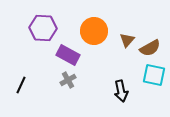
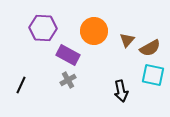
cyan square: moved 1 px left
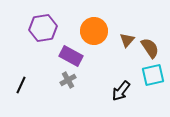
purple hexagon: rotated 12 degrees counterclockwise
brown semicircle: rotated 95 degrees counterclockwise
purple rectangle: moved 3 px right, 1 px down
cyan square: rotated 25 degrees counterclockwise
black arrow: rotated 50 degrees clockwise
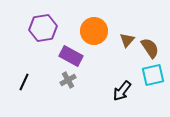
black line: moved 3 px right, 3 px up
black arrow: moved 1 px right
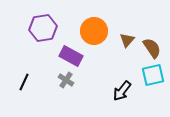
brown semicircle: moved 2 px right
gray cross: moved 2 px left; rotated 28 degrees counterclockwise
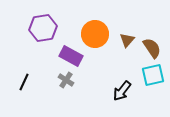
orange circle: moved 1 px right, 3 px down
